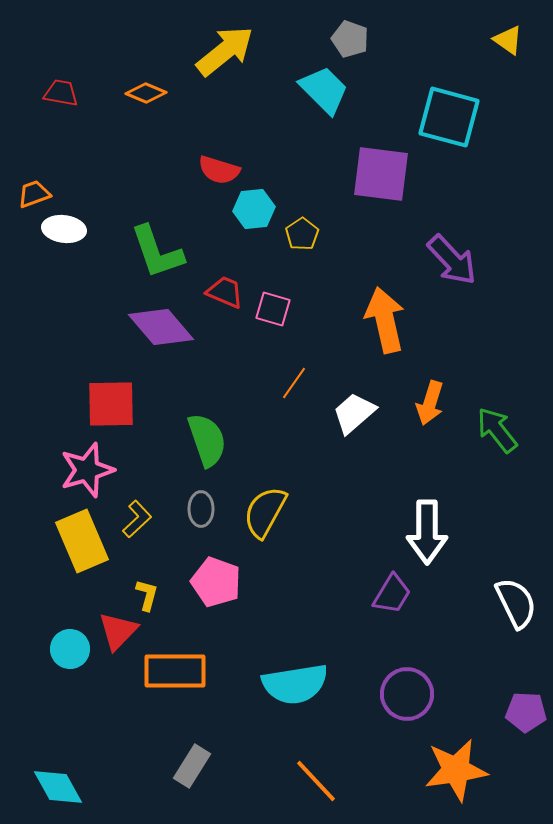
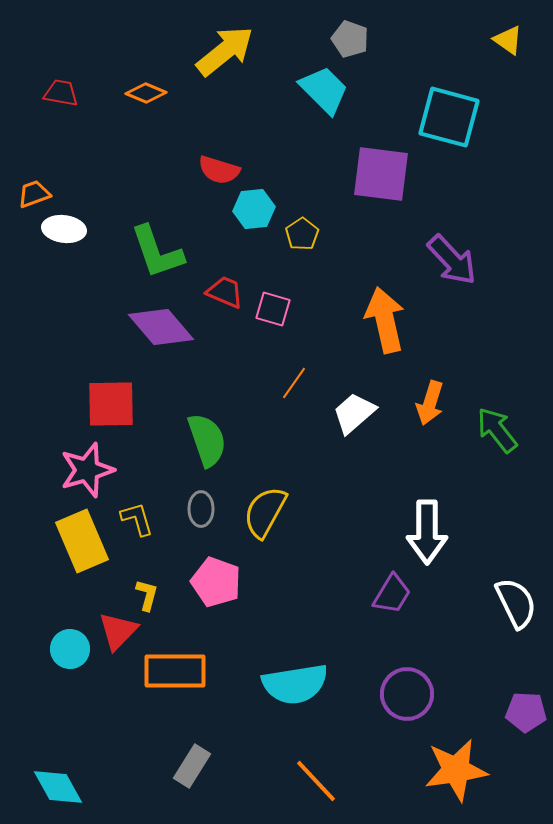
yellow L-shape at (137, 519): rotated 63 degrees counterclockwise
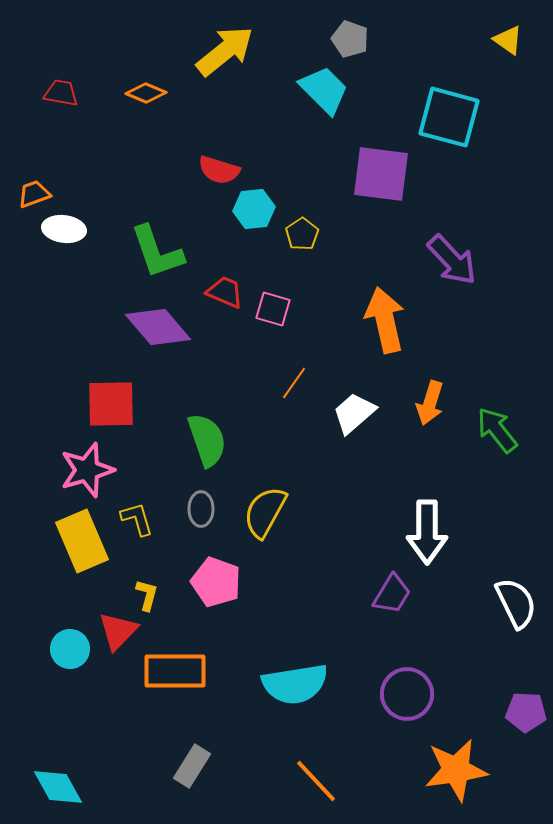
purple diamond at (161, 327): moved 3 px left
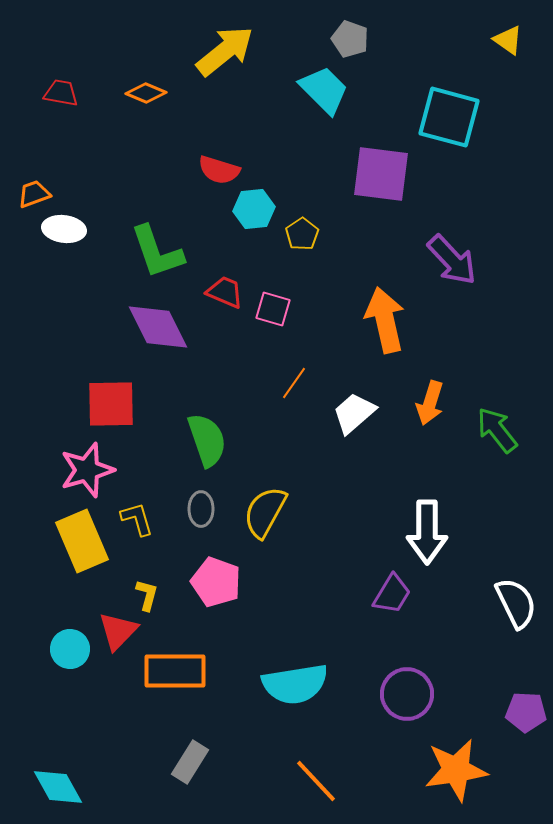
purple diamond at (158, 327): rotated 14 degrees clockwise
gray rectangle at (192, 766): moved 2 px left, 4 px up
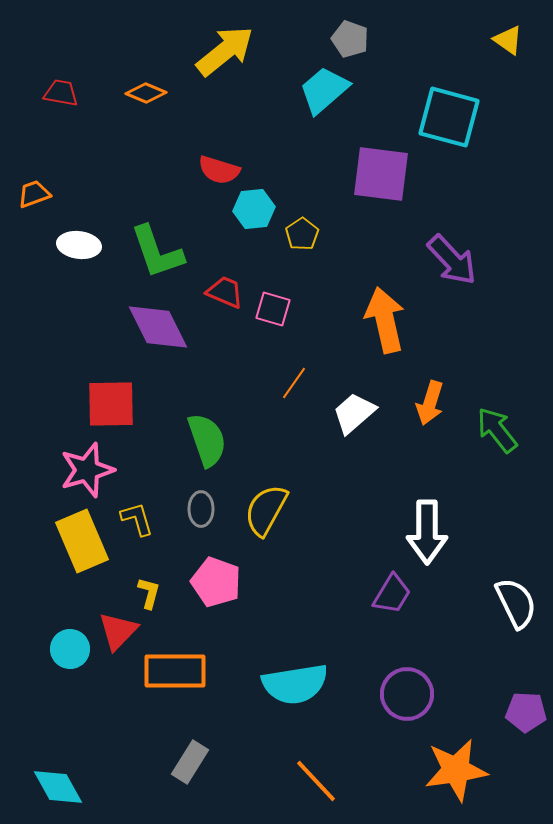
cyan trapezoid at (324, 90): rotated 86 degrees counterclockwise
white ellipse at (64, 229): moved 15 px right, 16 px down
yellow semicircle at (265, 512): moved 1 px right, 2 px up
yellow L-shape at (147, 595): moved 2 px right, 2 px up
